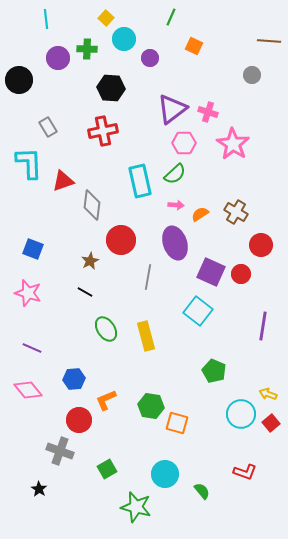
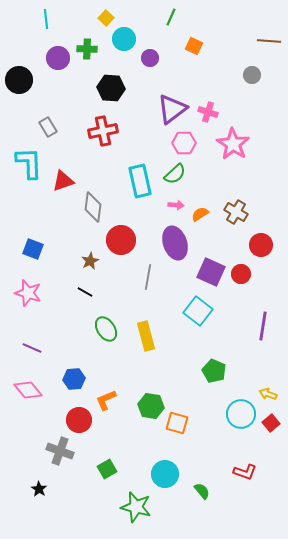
gray diamond at (92, 205): moved 1 px right, 2 px down
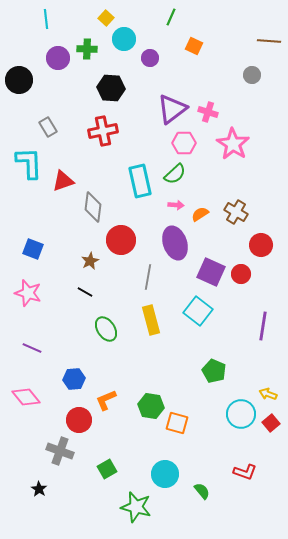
yellow rectangle at (146, 336): moved 5 px right, 16 px up
pink diamond at (28, 390): moved 2 px left, 7 px down
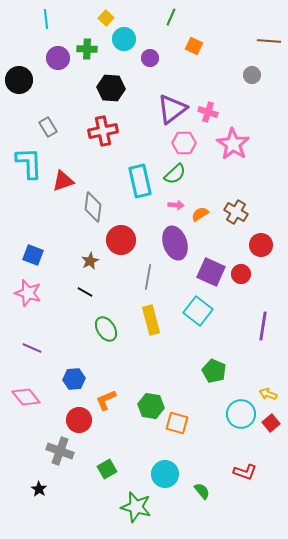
blue square at (33, 249): moved 6 px down
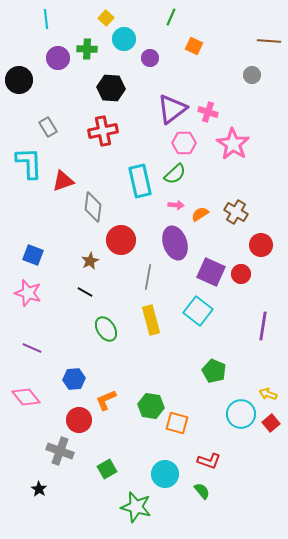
red L-shape at (245, 472): moved 36 px left, 11 px up
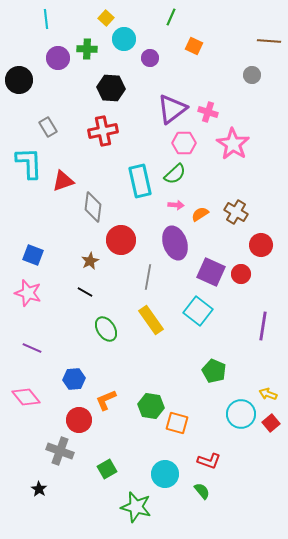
yellow rectangle at (151, 320): rotated 20 degrees counterclockwise
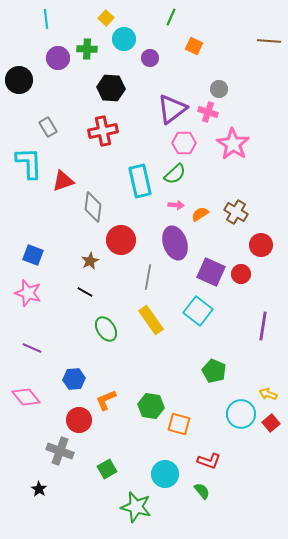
gray circle at (252, 75): moved 33 px left, 14 px down
orange square at (177, 423): moved 2 px right, 1 px down
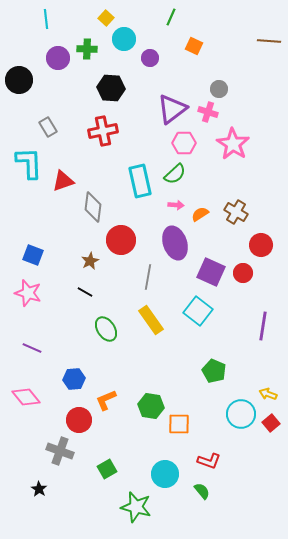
red circle at (241, 274): moved 2 px right, 1 px up
orange square at (179, 424): rotated 15 degrees counterclockwise
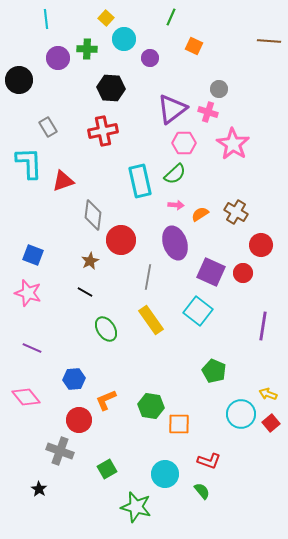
gray diamond at (93, 207): moved 8 px down
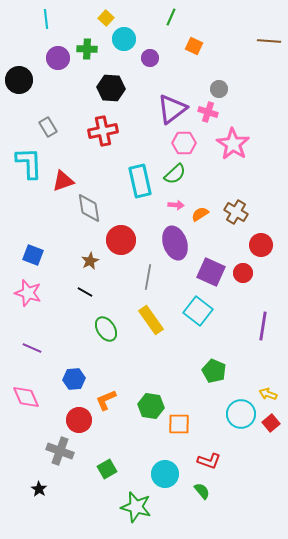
gray diamond at (93, 215): moved 4 px left, 7 px up; rotated 16 degrees counterclockwise
pink diamond at (26, 397): rotated 16 degrees clockwise
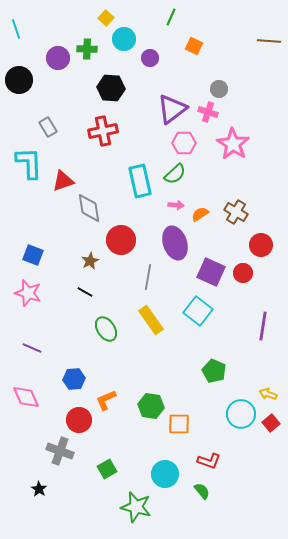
cyan line at (46, 19): moved 30 px left, 10 px down; rotated 12 degrees counterclockwise
